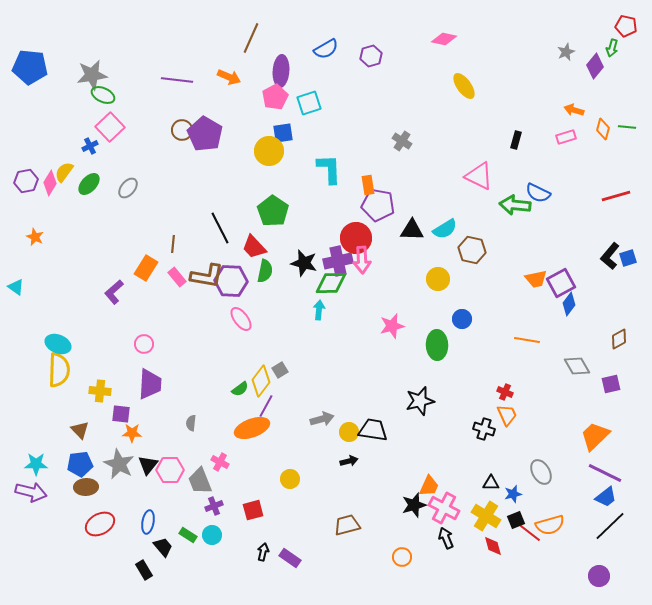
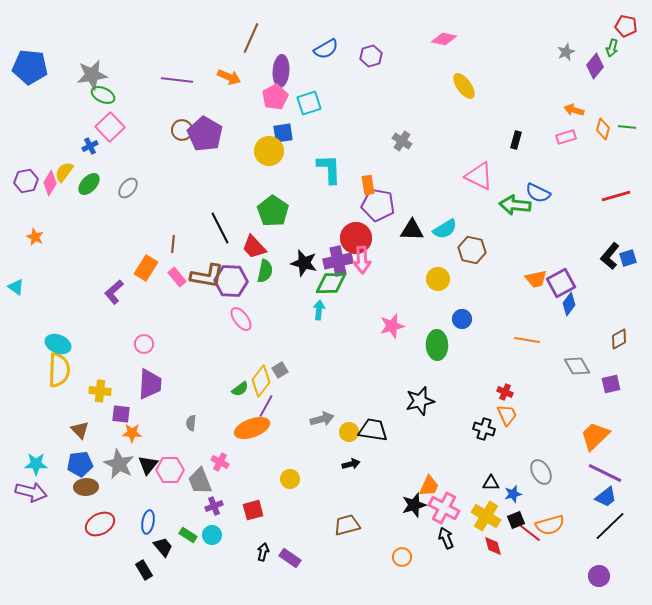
black arrow at (349, 461): moved 2 px right, 3 px down
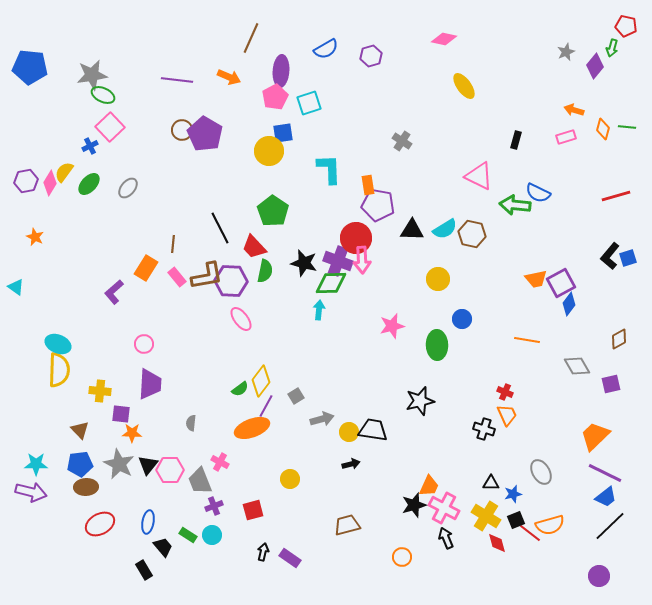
brown hexagon at (472, 250): moved 16 px up
purple cross at (338, 261): rotated 32 degrees clockwise
brown L-shape at (207, 276): rotated 20 degrees counterclockwise
gray square at (280, 370): moved 16 px right, 26 px down
red diamond at (493, 546): moved 4 px right, 3 px up
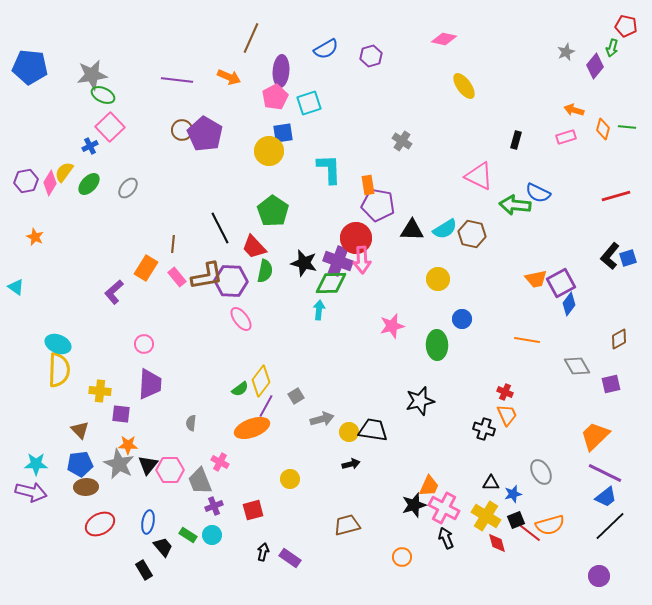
orange star at (132, 433): moved 4 px left, 12 px down
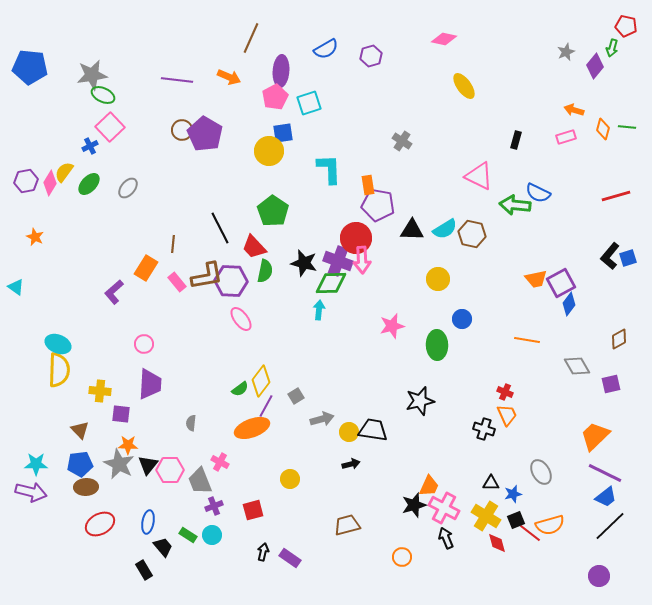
pink rectangle at (177, 277): moved 5 px down
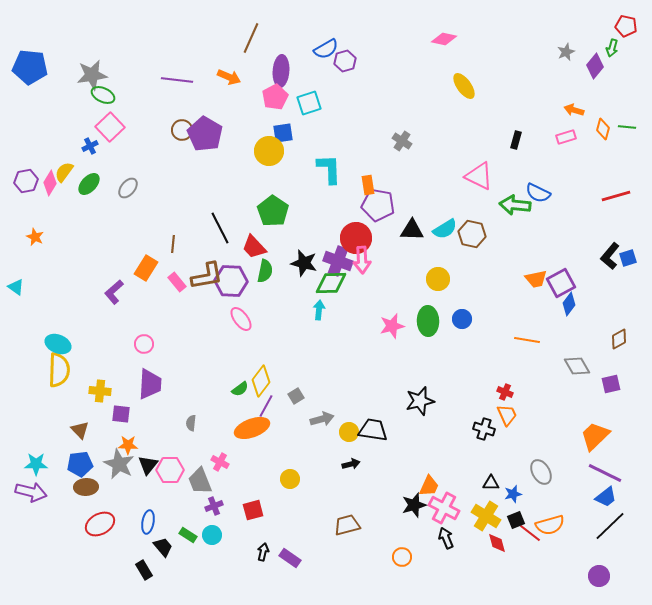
purple hexagon at (371, 56): moved 26 px left, 5 px down
green ellipse at (437, 345): moved 9 px left, 24 px up
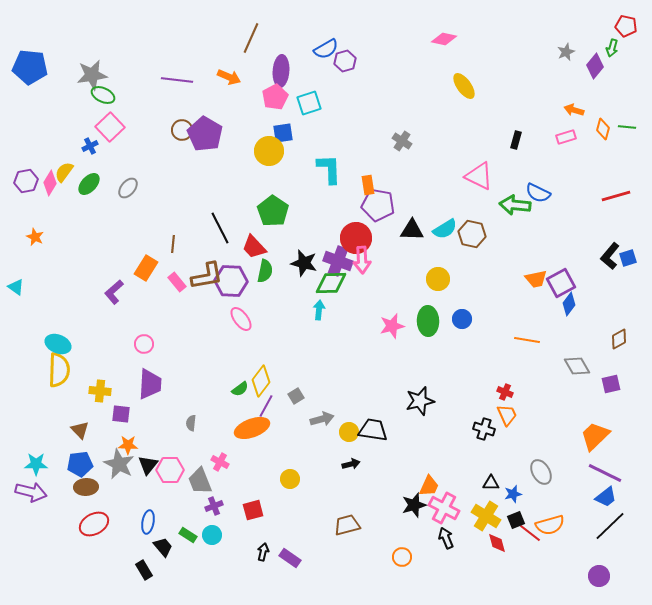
red ellipse at (100, 524): moved 6 px left
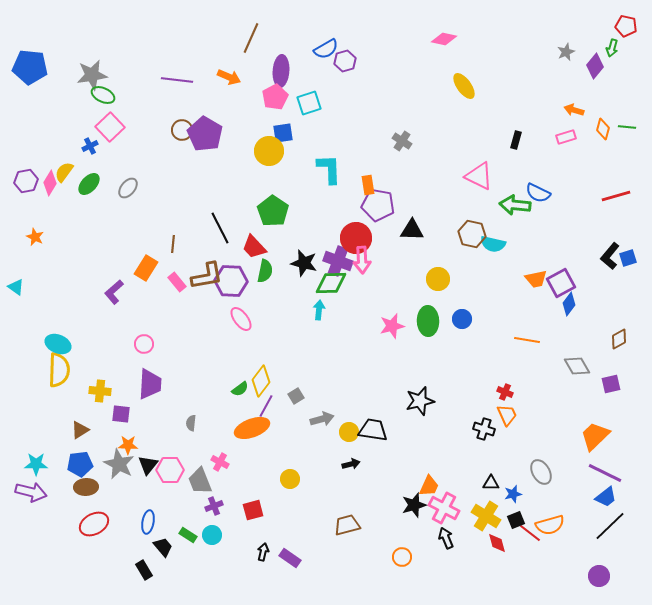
cyan semicircle at (445, 229): moved 48 px right, 15 px down; rotated 45 degrees clockwise
brown triangle at (80, 430): rotated 42 degrees clockwise
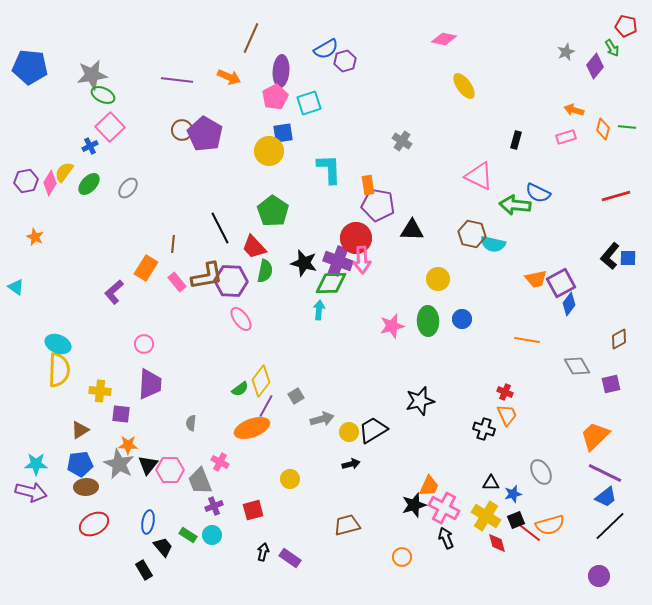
green arrow at (612, 48): rotated 48 degrees counterclockwise
blue square at (628, 258): rotated 18 degrees clockwise
black trapezoid at (373, 430): rotated 40 degrees counterclockwise
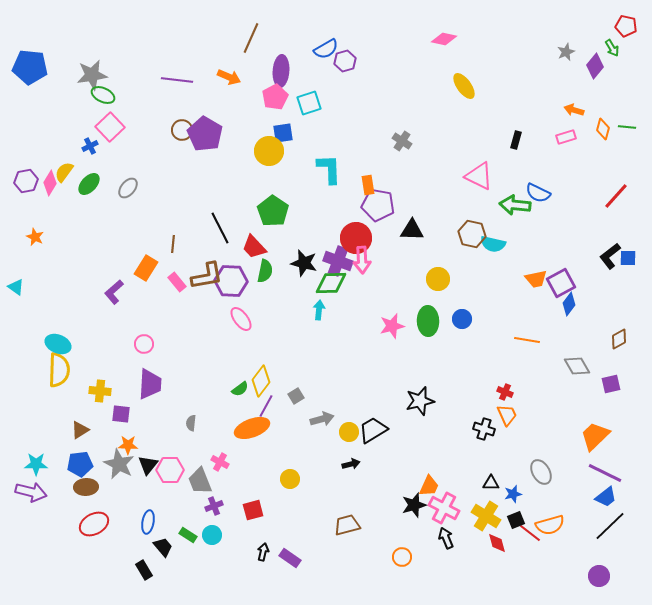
red line at (616, 196): rotated 32 degrees counterclockwise
black L-shape at (610, 256): rotated 12 degrees clockwise
